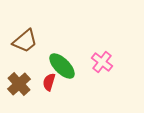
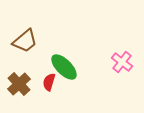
pink cross: moved 20 px right
green ellipse: moved 2 px right, 1 px down
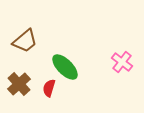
green ellipse: moved 1 px right
red semicircle: moved 6 px down
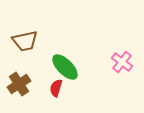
brown trapezoid: rotated 28 degrees clockwise
brown cross: rotated 10 degrees clockwise
red semicircle: moved 7 px right
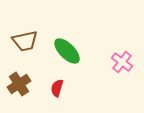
green ellipse: moved 2 px right, 16 px up
red semicircle: moved 1 px right
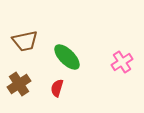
green ellipse: moved 6 px down
pink cross: rotated 20 degrees clockwise
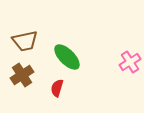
pink cross: moved 8 px right
brown cross: moved 3 px right, 9 px up
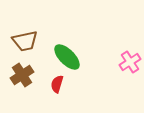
red semicircle: moved 4 px up
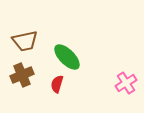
pink cross: moved 4 px left, 21 px down
brown cross: rotated 10 degrees clockwise
